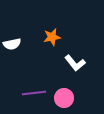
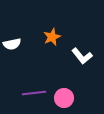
orange star: rotated 12 degrees counterclockwise
white L-shape: moved 7 px right, 7 px up
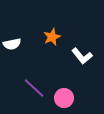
purple line: moved 5 px up; rotated 50 degrees clockwise
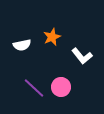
white semicircle: moved 10 px right, 1 px down
pink circle: moved 3 px left, 11 px up
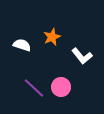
white semicircle: rotated 150 degrees counterclockwise
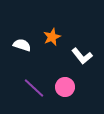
pink circle: moved 4 px right
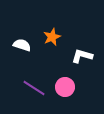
white L-shape: rotated 145 degrees clockwise
purple line: rotated 10 degrees counterclockwise
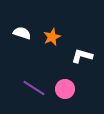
white semicircle: moved 12 px up
pink circle: moved 2 px down
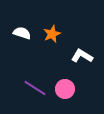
orange star: moved 3 px up
white L-shape: rotated 15 degrees clockwise
purple line: moved 1 px right
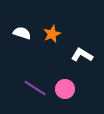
white L-shape: moved 1 px up
